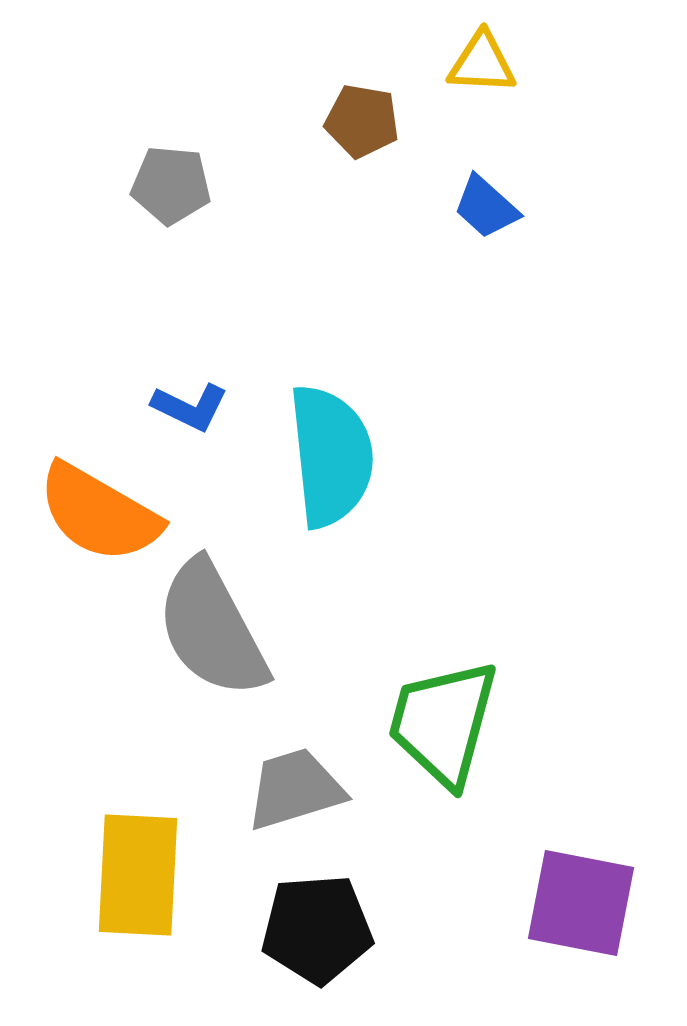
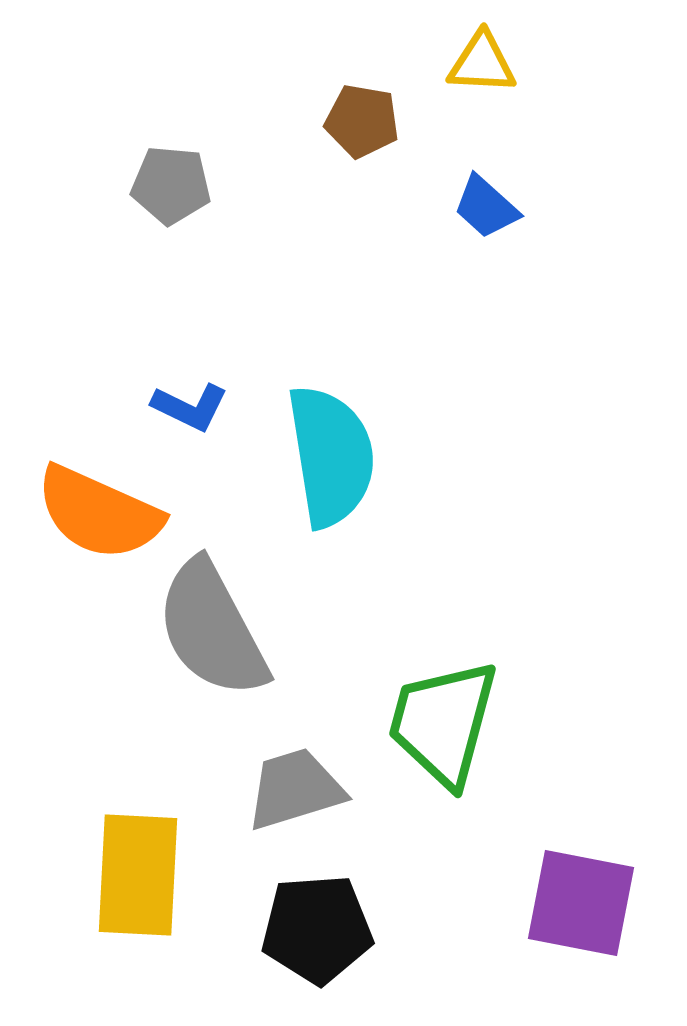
cyan semicircle: rotated 3 degrees counterclockwise
orange semicircle: rotated 6 degrees counterclockwise
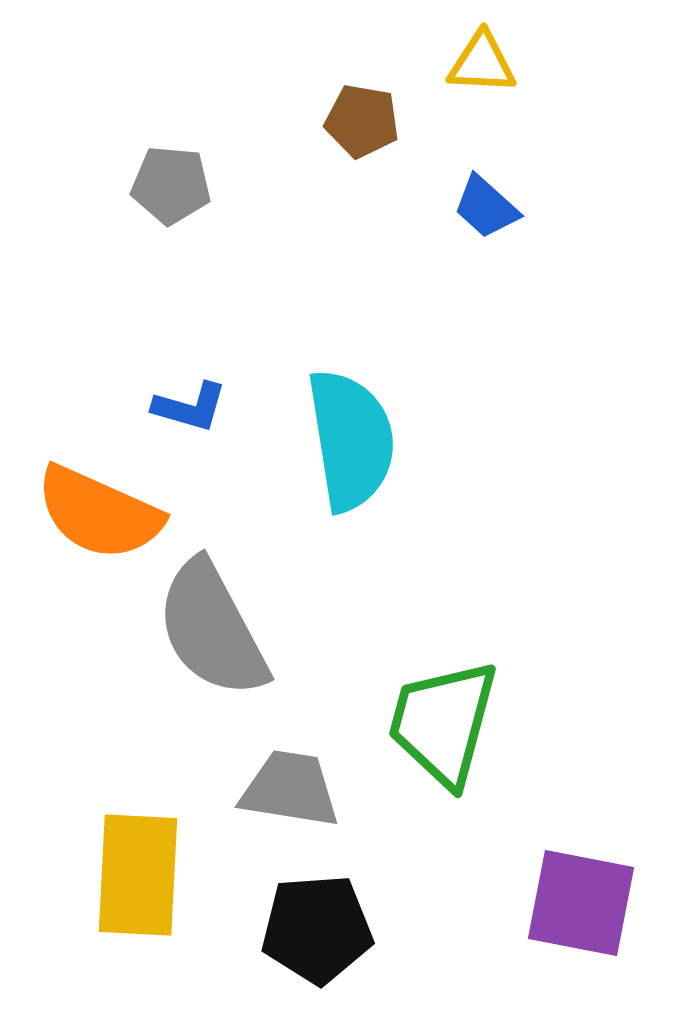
blue L-shape: rotated 10 degrees counterclockwise
cyan semicircle: moved 20 px right, 16 px up
gray trapezoid: moved 5 px left; rotated 26 degrees clockwise
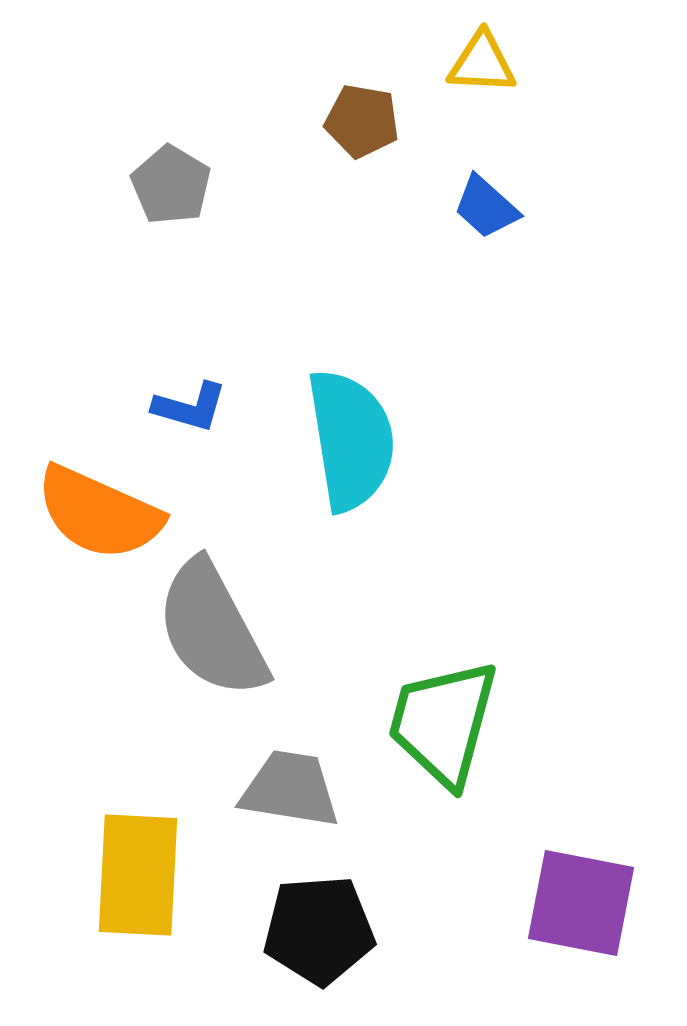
gray pentagon: rotated 26 degrees clockwise
black pentagon: moved 2 px right, 1 px down
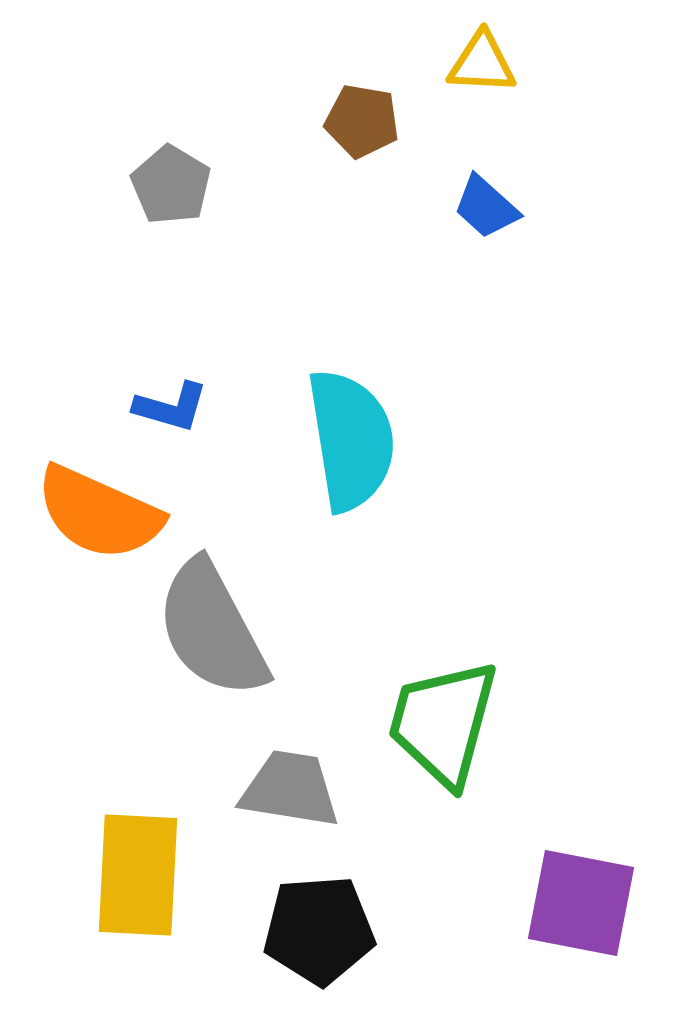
blue L-shape: moved 19 px left
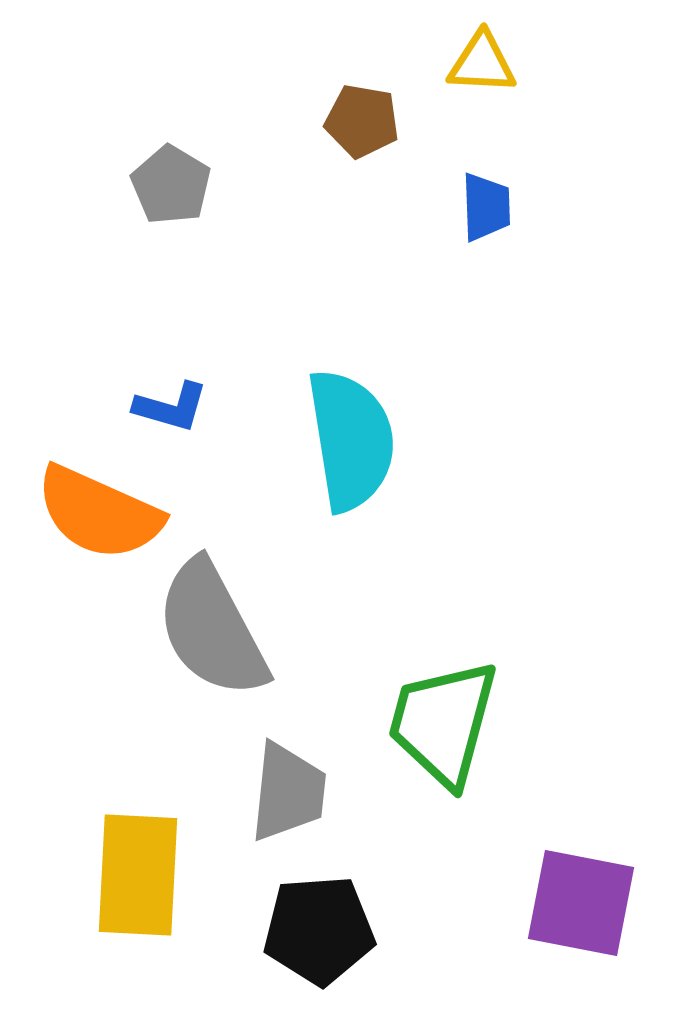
blue trapezoid: rotated 134 degrees counterclockwise
gray trapezoid: moved 2 px left, 3 px down; rotated 87 degrees clockwise
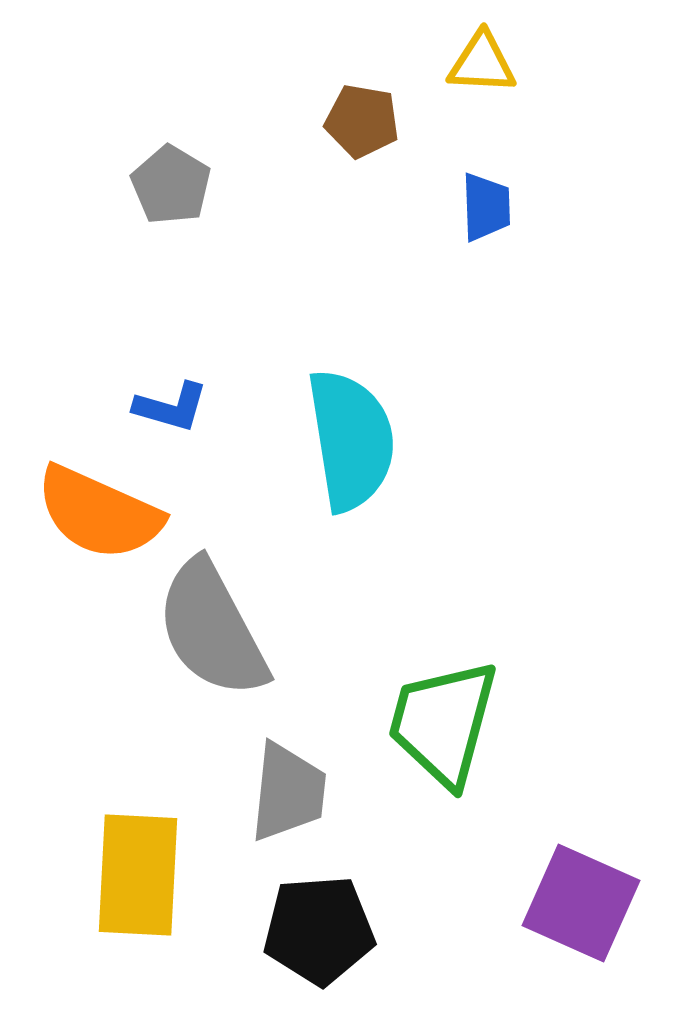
purple square: rotated 13 degrees clockwise
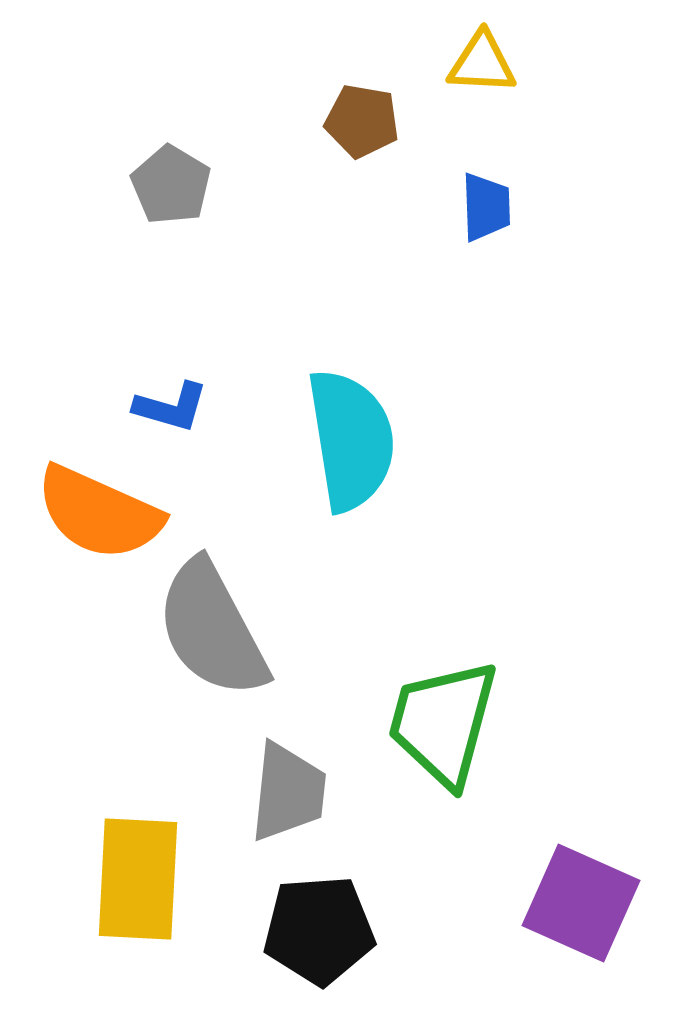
yellow rectangle: moved 4 px down
